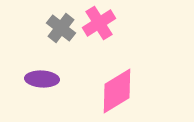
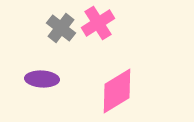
pink cross: moved 1 px left
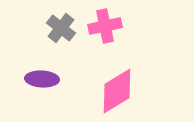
pink cross: moved 7 px right, 3 px down; rotated 20 degrees clockwise
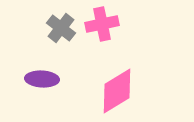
pink cross: moved 3 px left, 2 px up
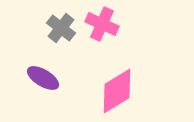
pink cross: rotated 36 degrees clockwise
purple ellipse: moved 1 px right, 1 px up; rotated 28 degrees clockwise
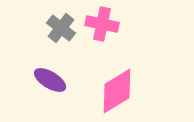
pink cross: rotated 12 degrees counterclockwise
purple ellipse: moved 7 px right, 2 px down
